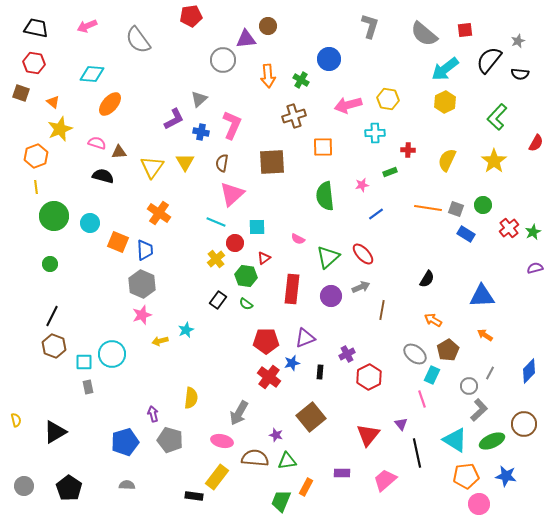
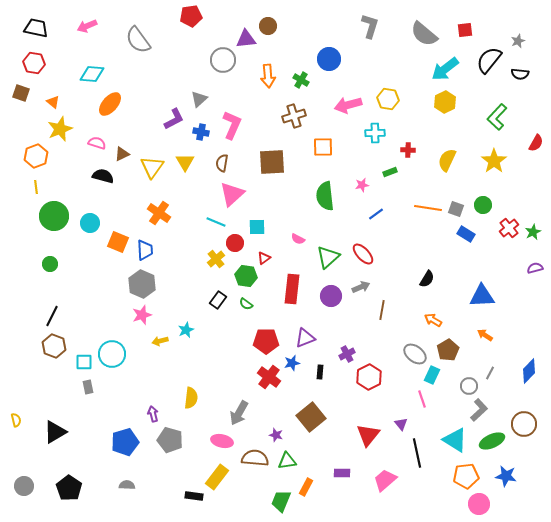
brown triangle at (119, 152): moved 3 px right, 2 px down; rotated 21 degrees counterclockwise
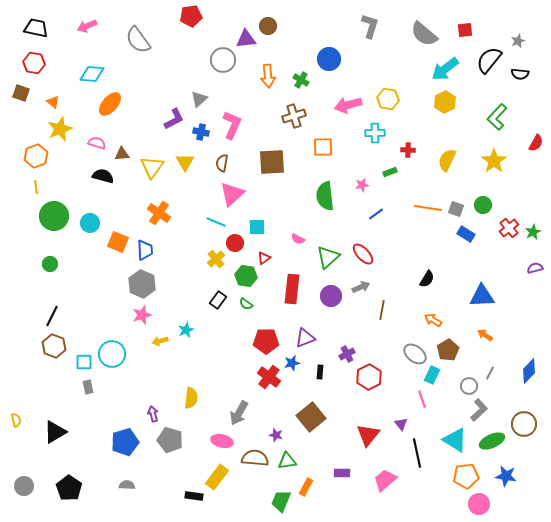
brown triangle at (122, 154): rotated 21 degrees clockwise
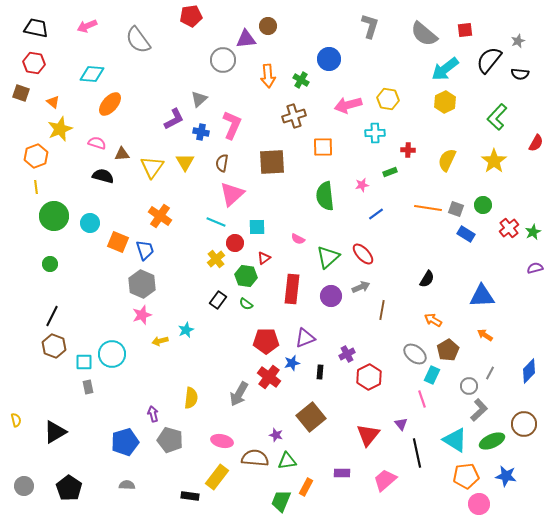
orange cross at (159, 213): moved 1 px right, 3 px down
blue trapezoid at (145, 250): rotated 15 degrees counterclockwise
gray arrow at (239, 413): moved 19 px up
black rectangle at (194, 496): moved 4 px left
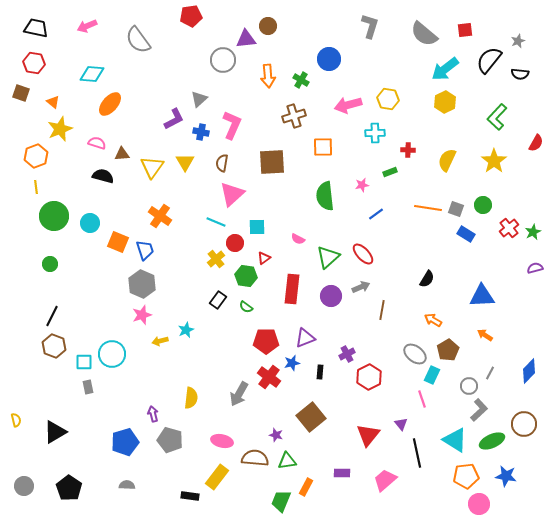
green semicircle at (246, 304): moved 3 px down
